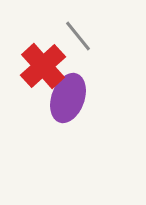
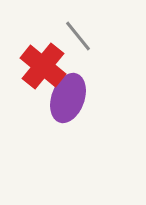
red cross: rotated 9 degrees counterclockwise
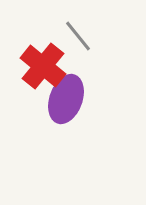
purple ellipse: moved 2 px left, 1 px down
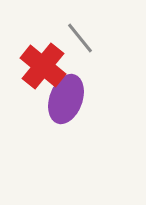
gray line: moved 2 px right, 2 px down
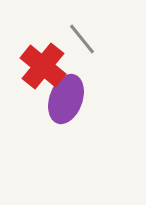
gray line: moved 2 px right, 1 px down
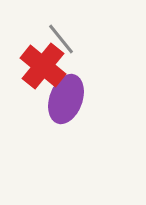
gray line: moved 21 px left
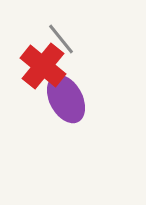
purple ellipse: rotated 48 degrees counterclockwise
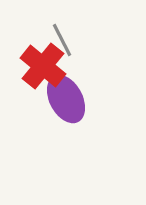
gray line: moved 1 px right, 1 px down; rotated 12 degrees clockwise
